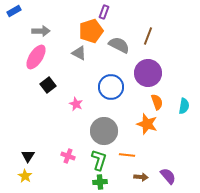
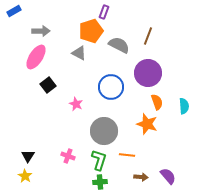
cyan semicircle: rotated 14 degrees counterclockwise
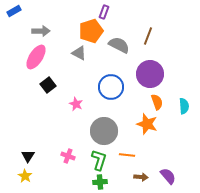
purple circle: moved 2 px right, 1 px down
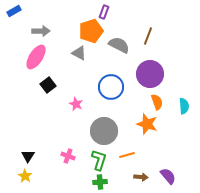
orange line: rotated 21 degrees counterclockwise
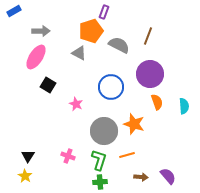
black square: rotated 21 degrees counterclockwise
orange star: moved 13 px left
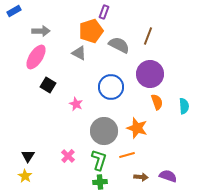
orange star: moved 3 px right, 4 px down
pink cross: rotated 24 degrees clockwise
purple semicircle: rotated 30 degrees counterclockwise
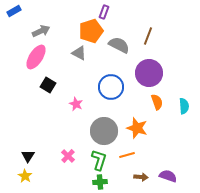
gray arrow: rotated 24 degrees counterclockwise
purple circle: moved 1 px left, 1 px up
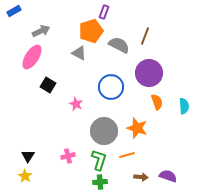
brown line: moved 3 px left
pink ellipse: moved 4 px left
pink cross: rotated 32 degrees clockwise
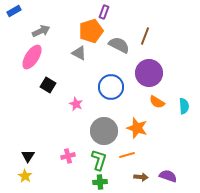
orange semicircle: rotated 140 degrees clockwise
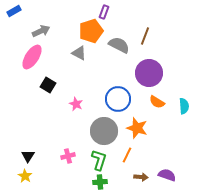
blue circle: moved 7 px right, 12 px down
orange line: rotated 49 degrees counterclockwise
purple semicircle: moved 1 px left, 1 px up
